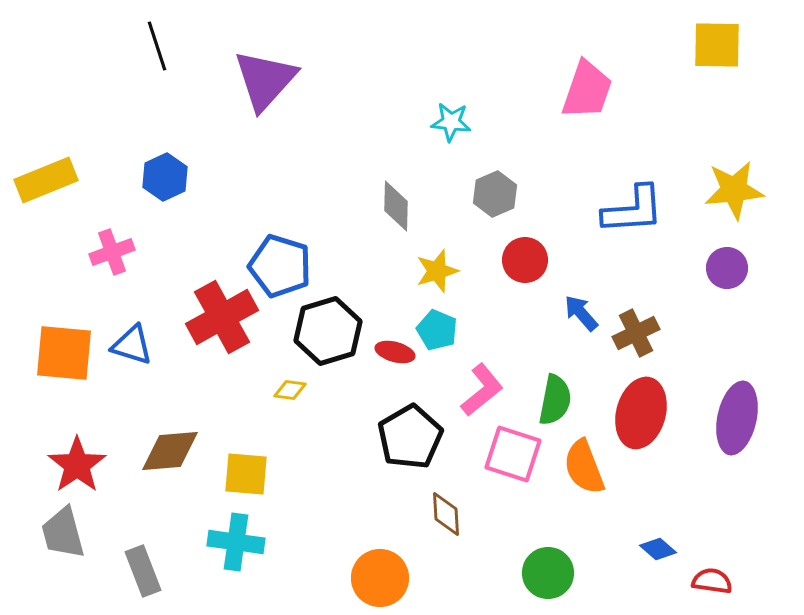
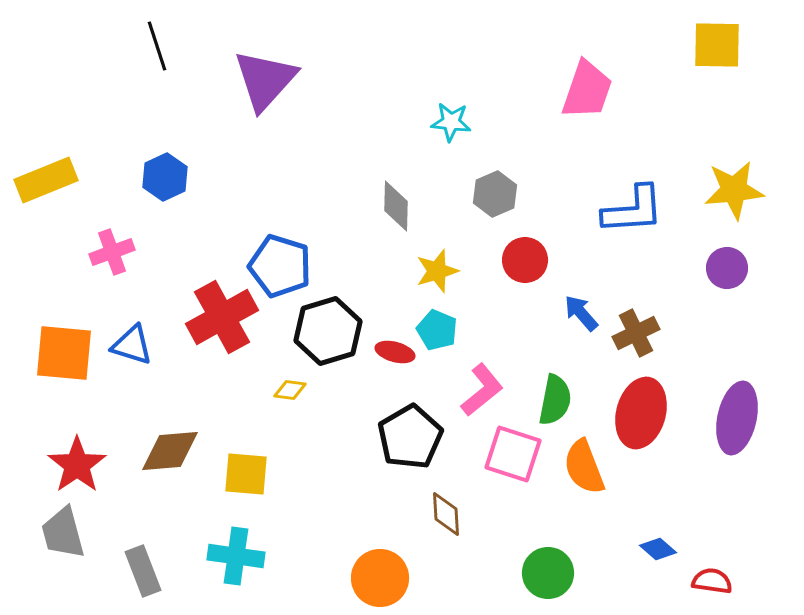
cyan cross at (236, 542): moved 14 px down
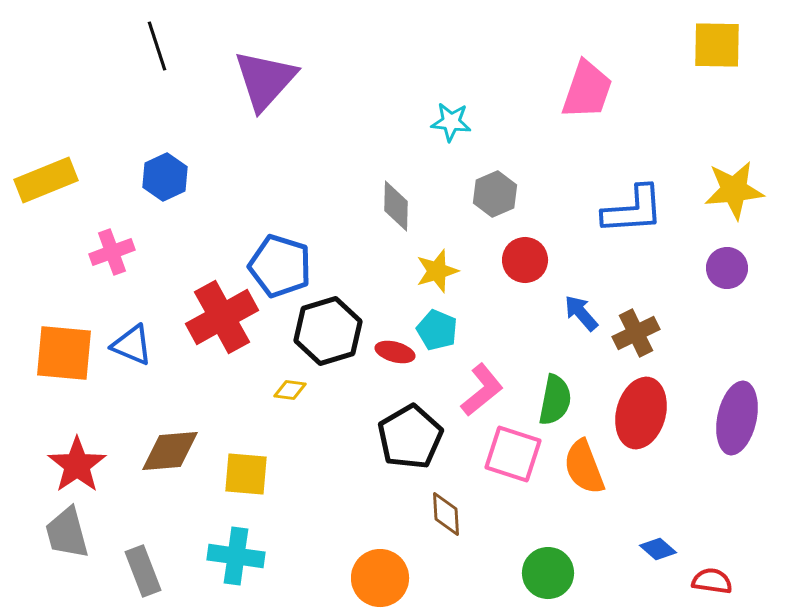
blue triangle at (132, 345): rotated 6 degrees clockwise
gray trapezoid at (63, 533): moved 4 px right
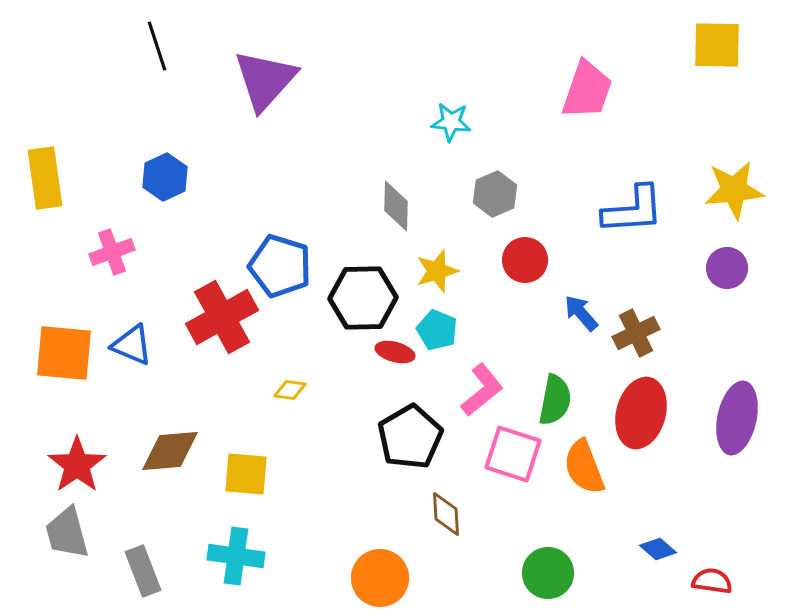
yellow rectangle at (46, 180): moved 1 px left, 2 px up; rotated 76 degrees counterclockwise
black hexagon at (328, 331): moved 35 px right, 33 px up; rotated 16 degrees clockwise
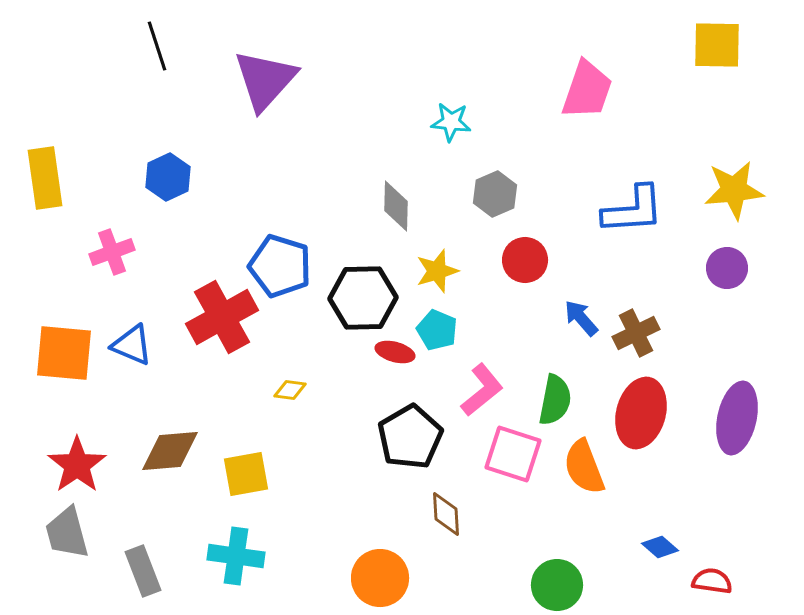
blue hexagon at (165, 177): moved 3 px right
blue arrow at (581, 313): moved 5 px down
yellow square at (246, 474): rotated 15 degrees counterclockwise
blue diamond at (658, 549): moved 2 px right, 2 px up
green circle at (548, 573): moved 9 px right, 12 px down
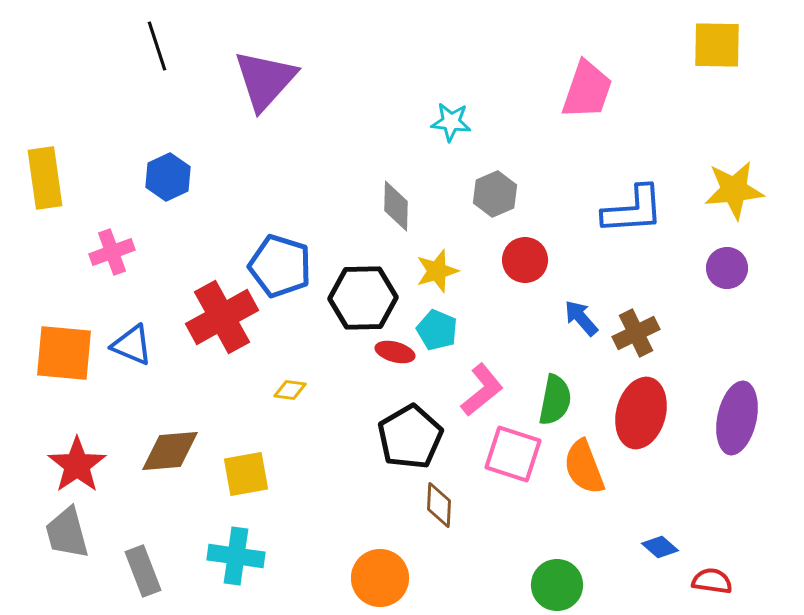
brown diamond at (446, 514): moved 7 px left, 9 px up; rotated 6 degrees clockwise
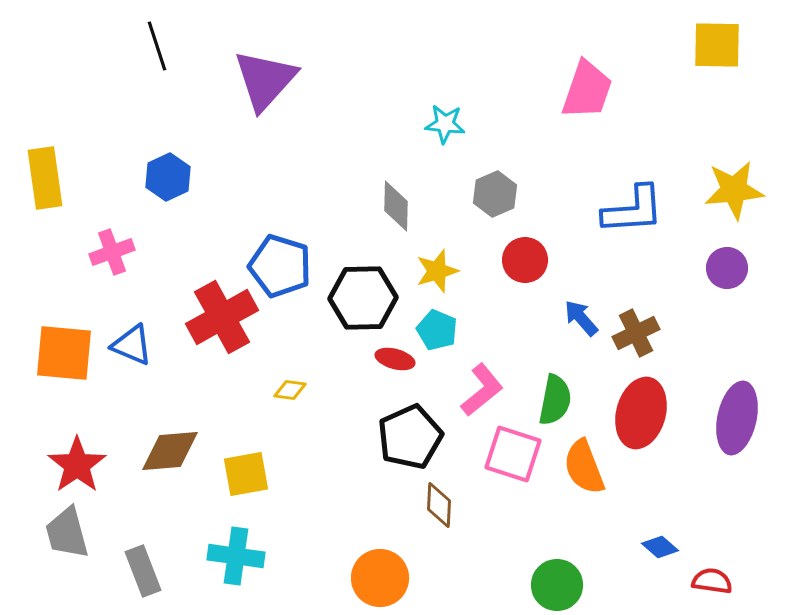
cyan star at (451, 122): moved 6 px left, 2 px down
red ellipse at (395, 352): moved 7 px down
black pentagon at (410, 437): rotated 6 degrees clockwise
